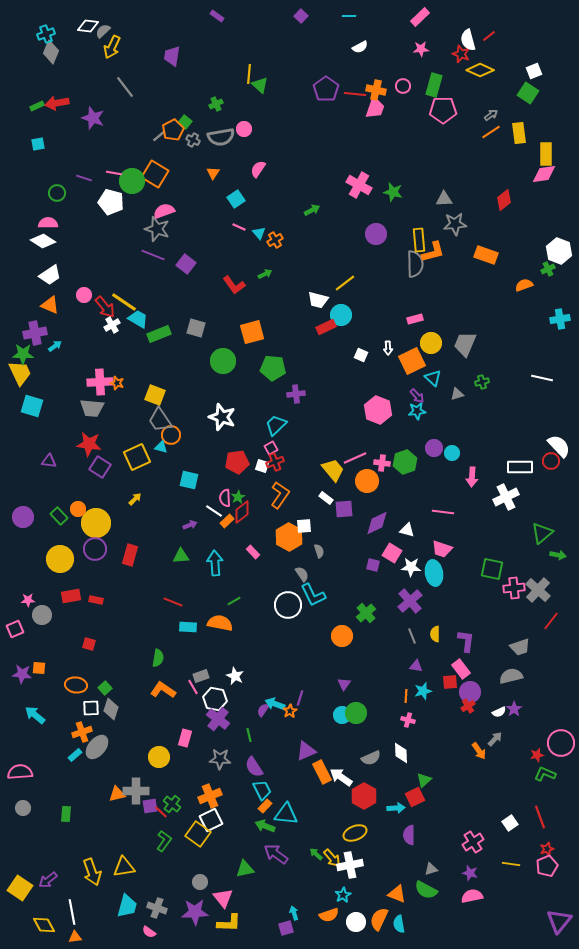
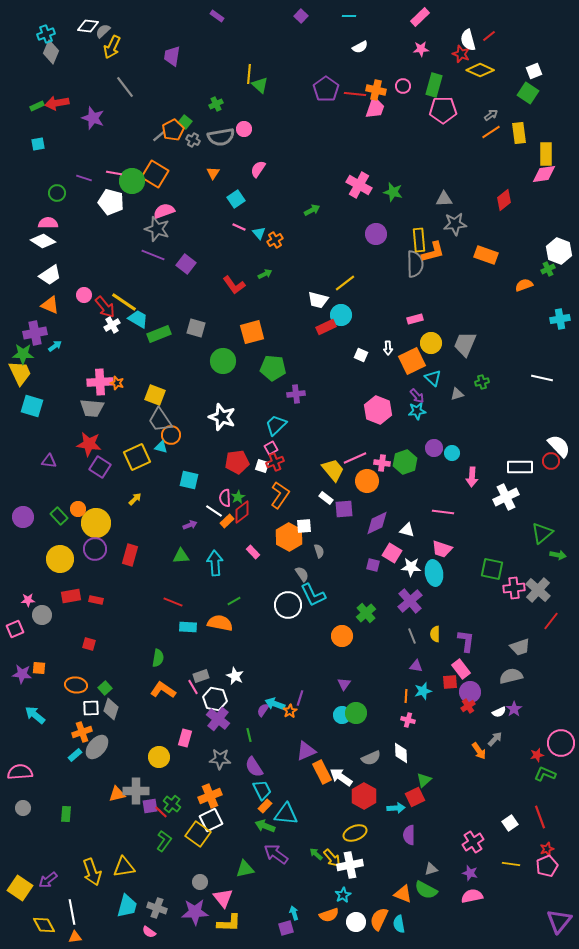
orange triangle at (397, 894): moved 6 px right
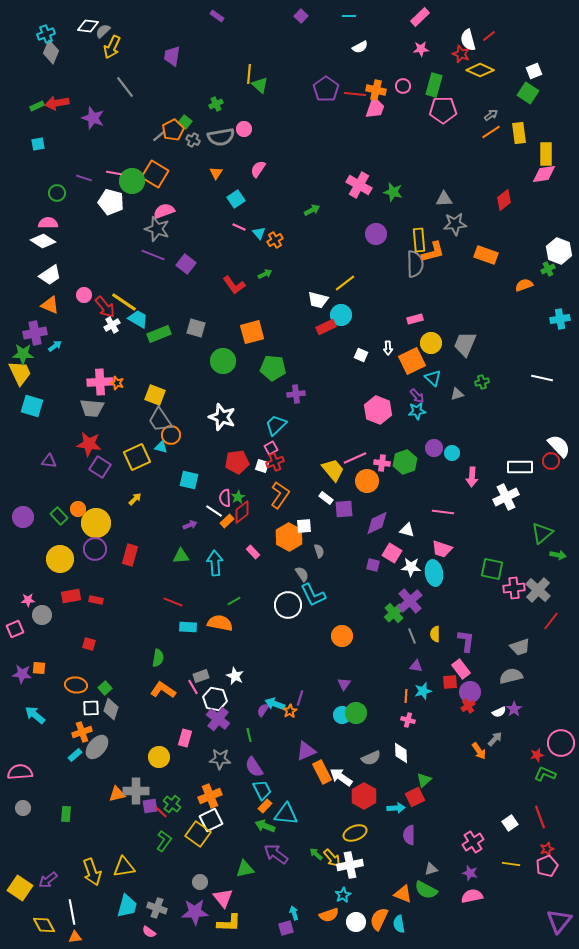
orange triangle at (213, 173): moved 3 px right
green cross at (366, 613): moved 28 px right
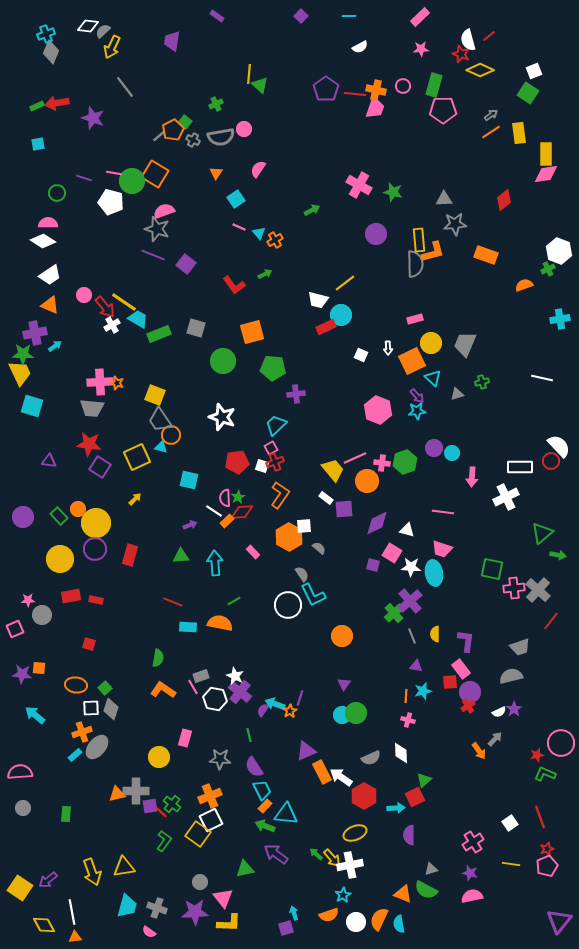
purple trapezoid at (172, 56): moved 15 px up
pink diamond at (544, 174): moved 2 px right
red diamond at (242, 512): rotated 35 degrees clockwise
gray semicircle at (319, 551): moved 3 px up; rotated 32 degrees counterclockwise
purple cross at (218, 719): moved 22 px right, 27 px up
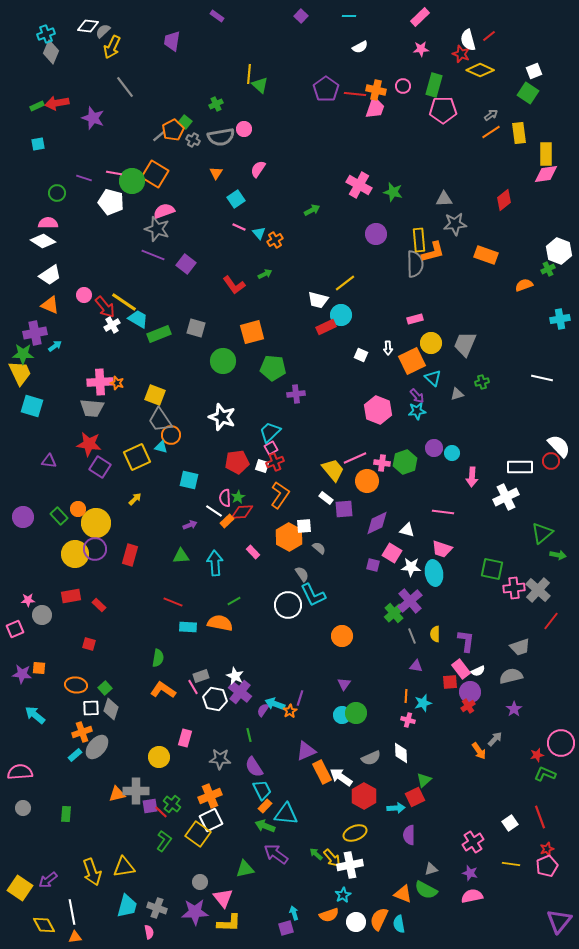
cyan trapezoid at (276, 425): moved 6 px left, 7 px down
yellow circle at (60, 559): moved 15 px right, 5 px up
red rectangle at (96, 600): moved 3 px right, 5 px down; rotated 32 degrees clockwise
cyan star at (423, 691): moved 12 px down
white semicircle at (499, 712): moved 21 px left, 41 px up
pink semicircle at (149, 932): rotated 136 degrees counterclockwise
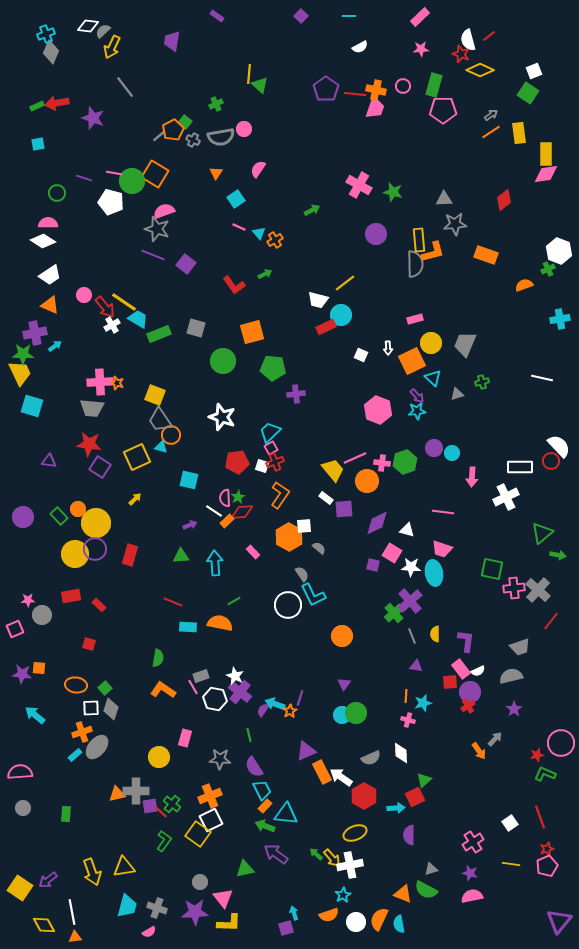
pink semicircle at (149, 932): rotated 72 degrees clockwise
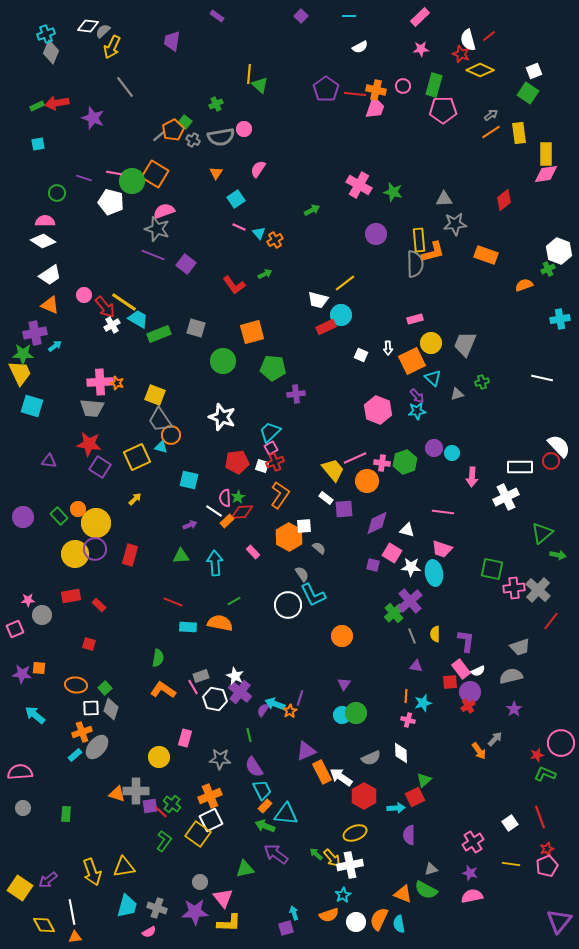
pink semicircle at (48, 223): moved 3 px left, 2 px up
orange triangle at (117, 794): rotated 30 degrees clockwise
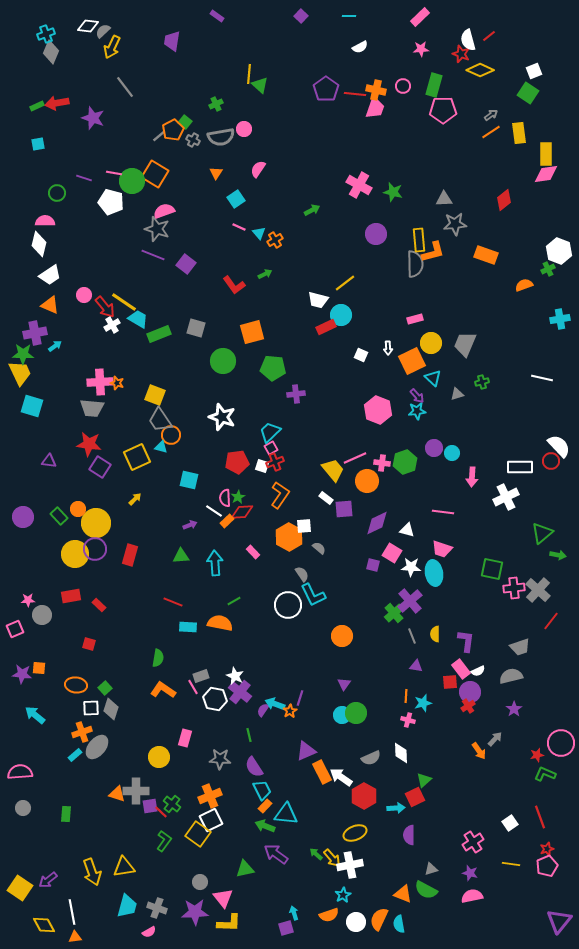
white diamond at (43, 241): moved 4 px left, 3 px down; rotated 70 degrees clockwise
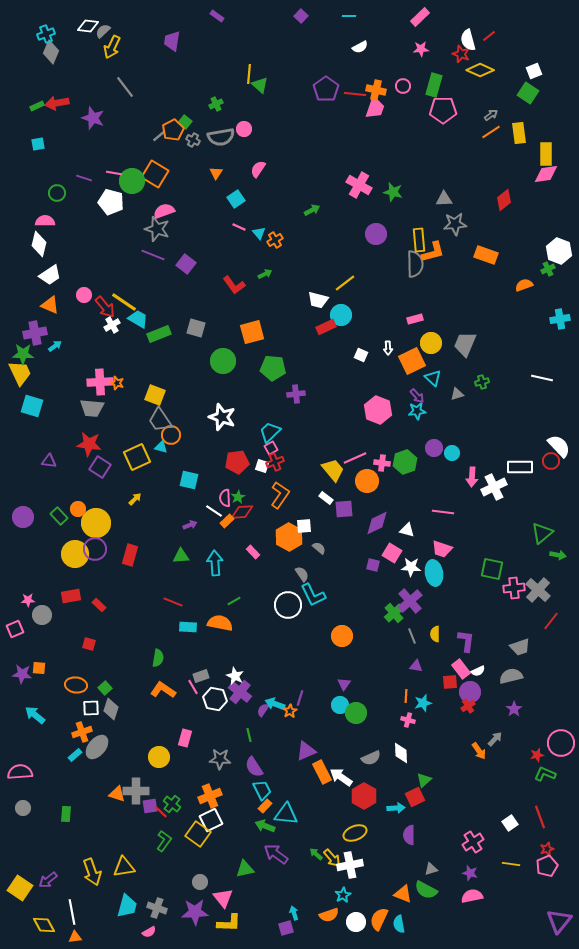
white cross at (506, 497): moved 12 px left, 10 px up
cyan circle at (342, 715): moved 2 px left, 10 px up
